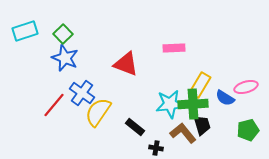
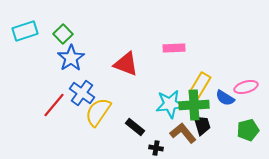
blue star: moved 6 px right; rotated 16 degrees clockwise
green cross: moved 1 px right, 1 px down
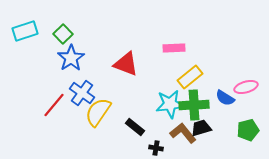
yellow rectangle: moved 10 px left, 8 px up; rotated 20 degrees clockwise
black trapezoid: moved 1 px left, 3 px down; rotated 90 degrees counterclockwise
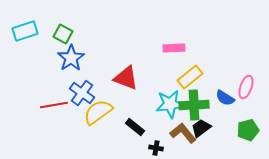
green square: rotated 18 degrees counterclockwise
red triangle: moved 14 px down
pink ellipse: rotated 55 degrees counterclockwise
red line: rotated 40 degrees clockwise
yellow semicircle: rotated 20 degrees clockwise
black trapezoid: rotated 20 degrees counterclockwise
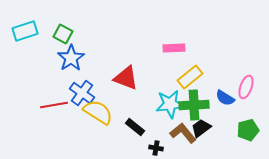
yellow semicircle: rotated 68 degrees clockwise
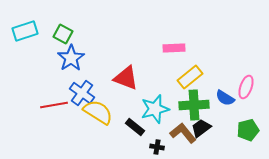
cyan star: moved 15 px left, 5 px down; rotated 8 degrees counterclockwise
black cross: moved 1 px right, 1 px up
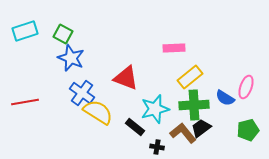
blue star: rotated 16 degrees counterclockwise
red line: moved 29 px left, 3 px up
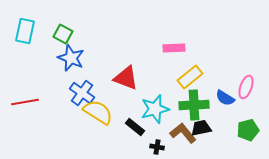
cyan rectangle: rotated 60 degrees counterclockwise
black trapezoid: rotated 25 degrees clockwise
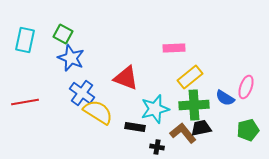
cyan rectangle: moved 9 px down
black rectangle: rotated 30 degrees counterclockwise
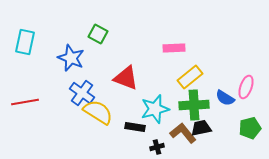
green square: moved 35 px right
cyan rectangle: moved 2 px down
green pentagon: moved 2 px right, 2 px up
black cross: rotated 24 degrees counterclockwise
